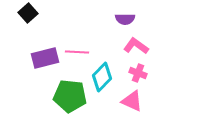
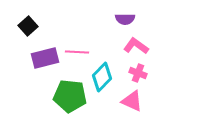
black square: moved 13 px down
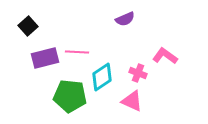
purple semicircle: rotated 24 degrees counterclockwise
pink L-shape: moved 29 px right, 10 px down
cyan diamond: rotated 12 degrees clockwise
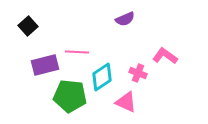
purple rectangle: moved 7 px down
pink triangle: moved 6 px left, 1 px down
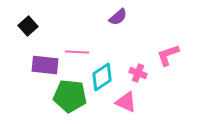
purple semicircle: moved 7 px left, 2 px up; rotated 18 degrees counterclockwise
pink L-shape: moved 3 px right, 1 px up; rotated 55 degrees counterclockwise
purple rectangle: rotated 20 degrees clockwise
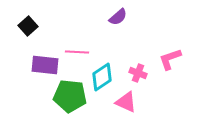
pink L-shape: moved 2 px right, 4 px down
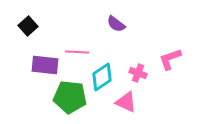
purple semicircle: moved 2 px left, 7 px down; rotated 78 degrees clockwise
green pentagon: moved 1 px down
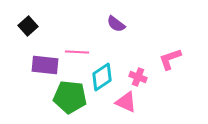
pink cross: moved 4 px down
